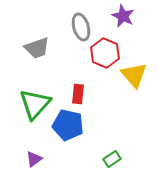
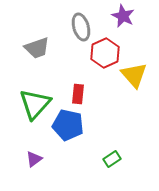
red hexagon: rotated 12 degrees clockwise
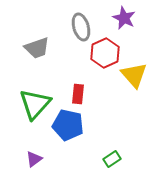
purple star: moved 1 px right, 2 px down
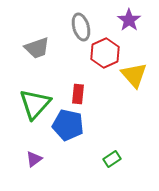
purple star: moved 5 px right, 2 px down; rotated 10 degrees clockwise
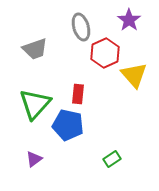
gray trapezoid: moved 2 px left, 1 px down
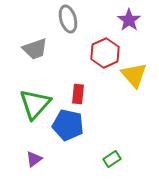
gray ellipse: moved 13 px left, 8 px up
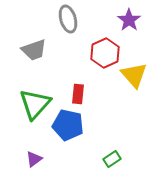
gray trapezoid: moved 1 px left, 1 px down
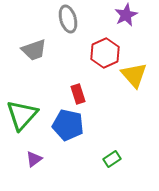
purple star: moved 3 px left, 5 px up; rotated 10 degrees clockwise
red rectangle: rotated 24 degrees counterclockwise
green triangle: moved 13 px left, 11 px down
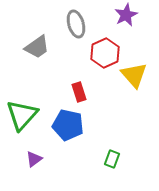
gray ellipse: moved 8 px right, 5 px down
gray trapezoid: moved 3 px right, 3 px up; rotated 16 degrees counterclockwise
red rectangle: moved 1 px right, 2 px up
green rectangle: rotated 36 degrees counterclockwise
